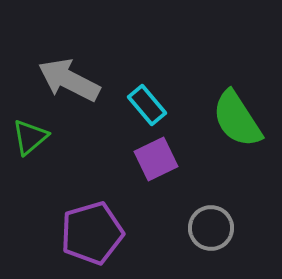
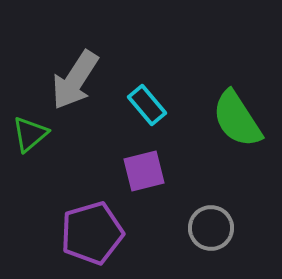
gray arrow: moved 6 px right; rotated 84 degrees counterclockwise
green triangle: moved 3 px up
purple square: moved 12 px left, 12 px down; rotated 12 degrees clockwise
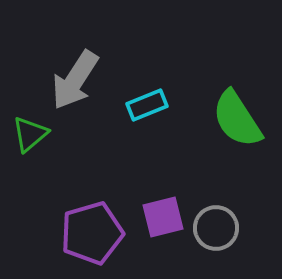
cyan rectangle: rotated 72 degrees counterclockwise
purple square: moved 19 px right, 46 px down
gray circle: moved 5 px right
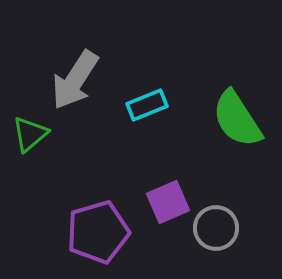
purple square: moved 5 px right, 15 px up; rotated 9 degrees counterclockwise
purple pentagon: moved 6 px right, 1 px up
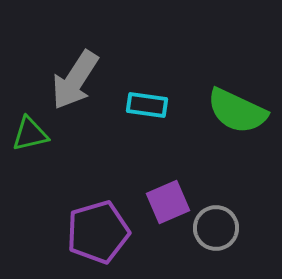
cyan rectangle: rotated 30 degrees clockwise
green semicircle: moved 8 px up; rotated 32 degrees counterclockwise
green triangle: rotated 27 degrees clockwise
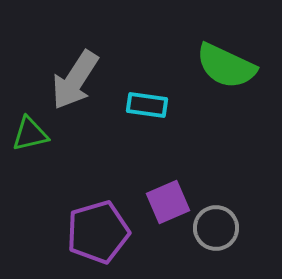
green semicircle: moved 11 px left, 45 px up
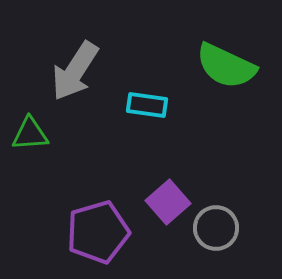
gray arrow: moved 9 px up
green triangle: rotated 9 degrees clockwise
purple square: rotated 18 degrees counterclockwise
